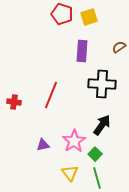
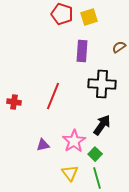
red line: moved 2 px right, 1 px down
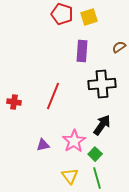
black cross: rotated 8 degrees counterclockwise
yellow triangle: moved 3 px down
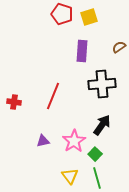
purple triangle: moved 4 px up
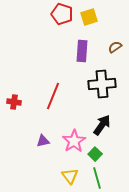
brown semicircle: moved 4 px left
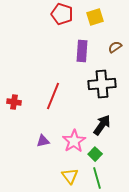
yellow square: moved 6 px right
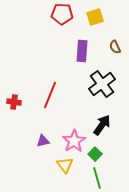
red pentagon: rotated 15 degrees counterclockwise
brown semicircle: rotated 80 degrees counterclockwise
black cross: rotated 32 degrees counterclockwise
red line: moved 3 px left, 1 px up
yellow triangle: moved 5 px left, 11 px up
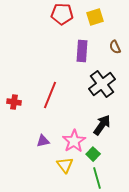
green square: moved 2 px left
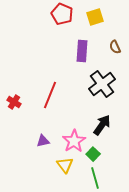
red pentagon: rotated 20 degrees clockwise
red cross: rotated 24 degrees clockwise
green line: moved 2 px left
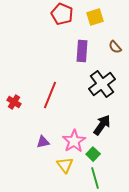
brown semicircle: rotated 16 degrees counterclockwise
purple triangle: moved 1 px down
